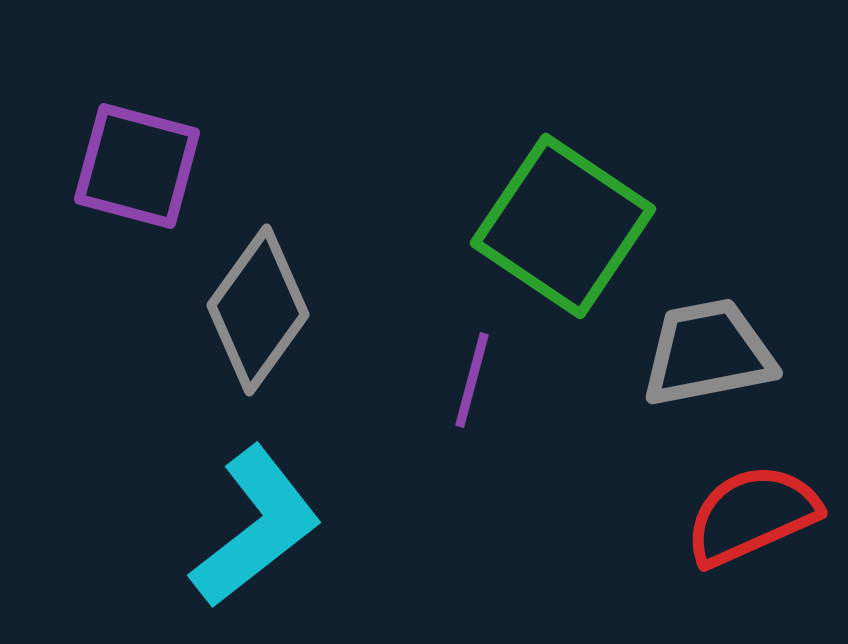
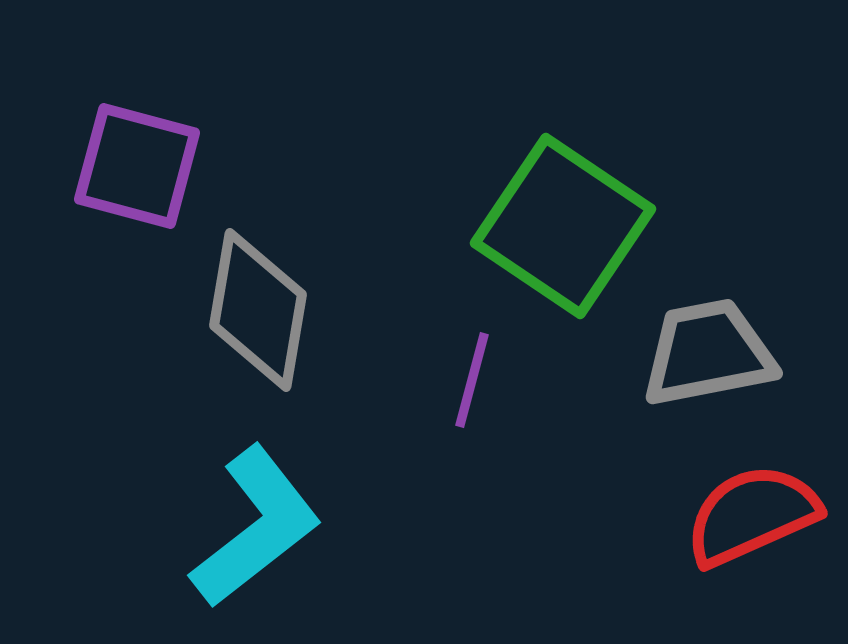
gray diamond: rotated 26 degrees counterclockwise
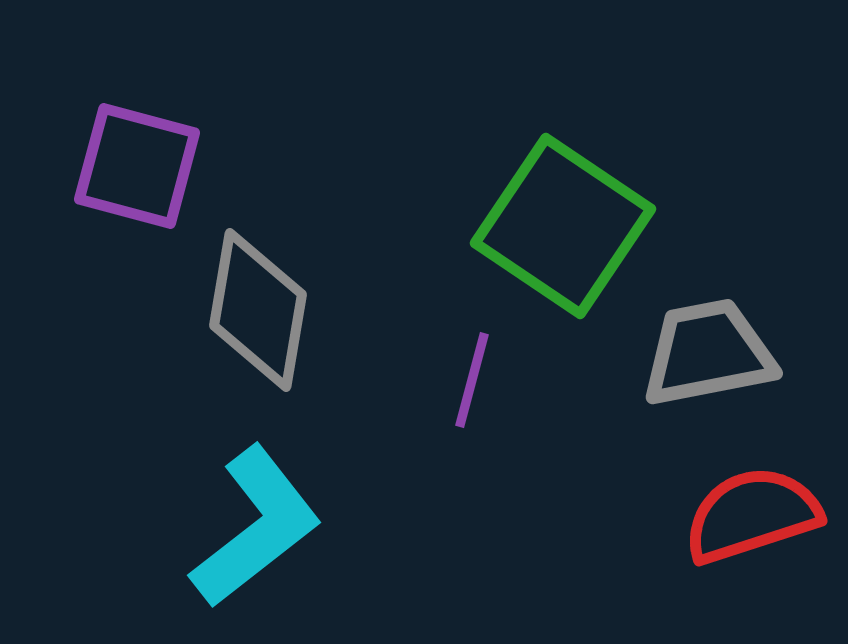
red semicircle: rotated 6 degrees clockwise
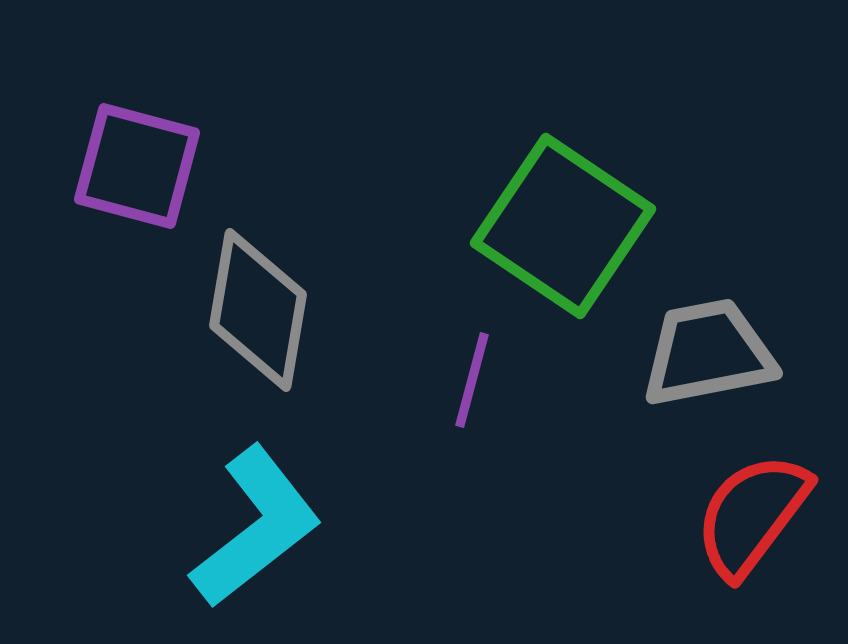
red semicircle: rotated 35 degrees counterclockwise
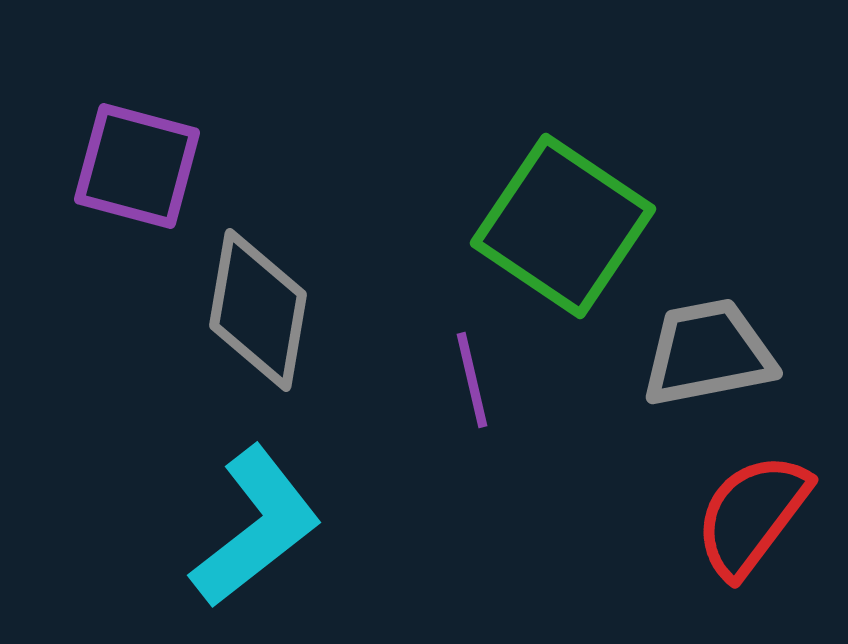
purple line: rotated 28 degrees counterclockwise
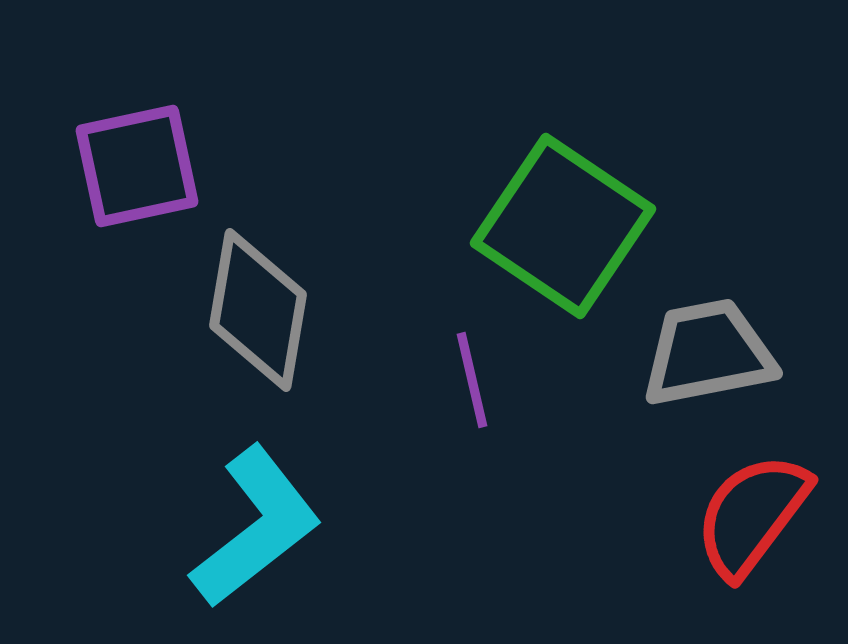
purple square: rotated 27 degrees counterclockwise
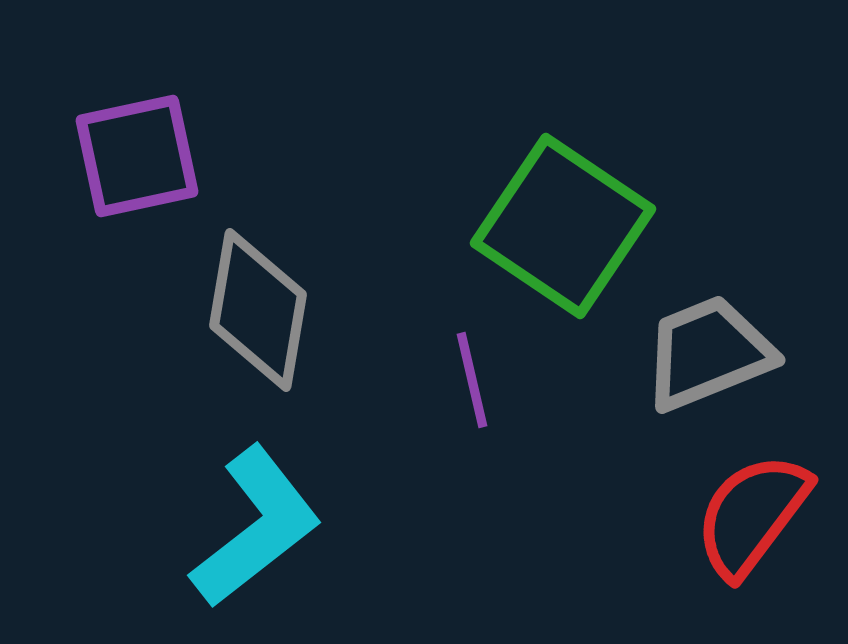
purple square: moved 10 px up
gray trapezoid: rotated 11 degrees counterclockwise
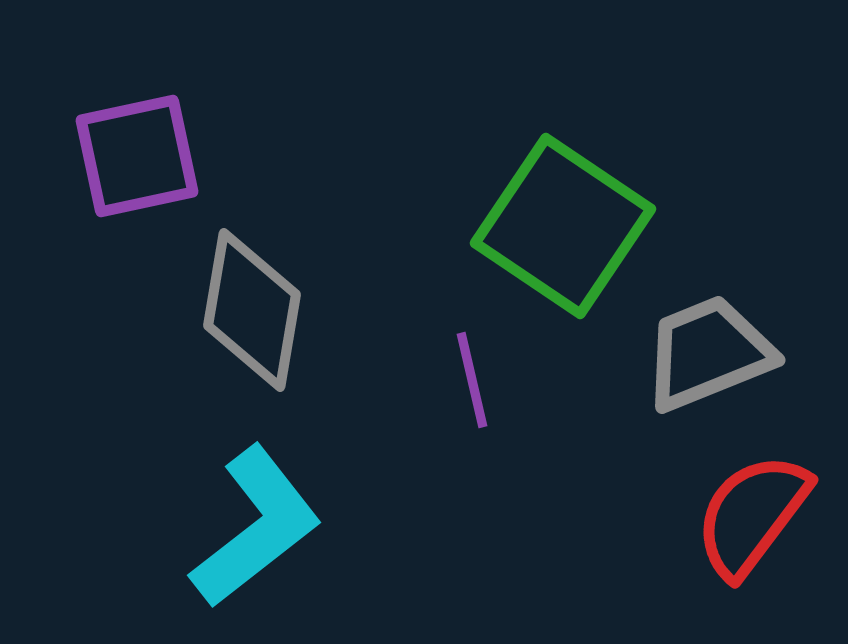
gray diamond: moved 6 px left
